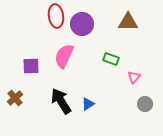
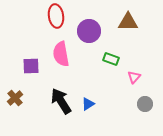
purple circle: moved 7 px right, 7 px down
pink semicircle: moved 3 px left, 2 px up; rotated 35 degrees counterclockwise
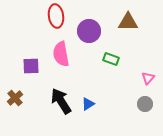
pink triangle: moved 14 px right, 1 px down
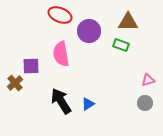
red ellipse: moved 4 px right, 1 px up; rotated 60 degrees counterclockwise
green rectangle: moved 10 px right, 14 px up
pink triangle: moved 2 px down; rotated 32 degrees clockwise
brown cross: moved 15 px up
gray circle: moved 1 px up
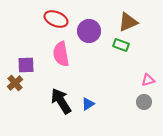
red ellipse: moved 4 px left, 4 px down
brown triangle: rotated 25 degrees counterclockwise
purple square: moved 5 px left, 1 px up
gray circle: moved 1 px left, 1 px up
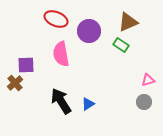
green rectangle: rotated 14 degrees clockwise
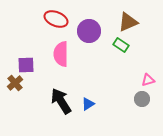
pink semicircle: rotated 10 degrees clockwise
gray circle: moved 2 px left, 3 px up
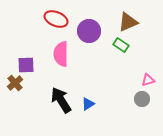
black arrow: moved 1 px up
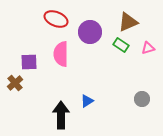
purple circle: moved 1 px right, 1 px down
purple square: moved 3 px right, 3 px up
pink triangle: moved 32 px up
black arrow: moved 15 px down; rotated 32 degrees clockwise
blue triangle: moved 1 px left, 3 px up
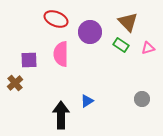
brown triangle: rotated 50 degrees counterclockwise
purple square: moved 2 px up
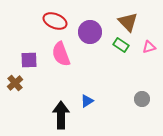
red ellipse: moved 1 px left, 2 px down
pink triangle: moved 1 px right, 1 px up
pink semicircle: rotated 20 degrees counterclockwise
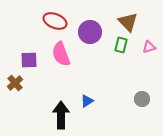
green rectangle: rotated 70 degrees clockwise
